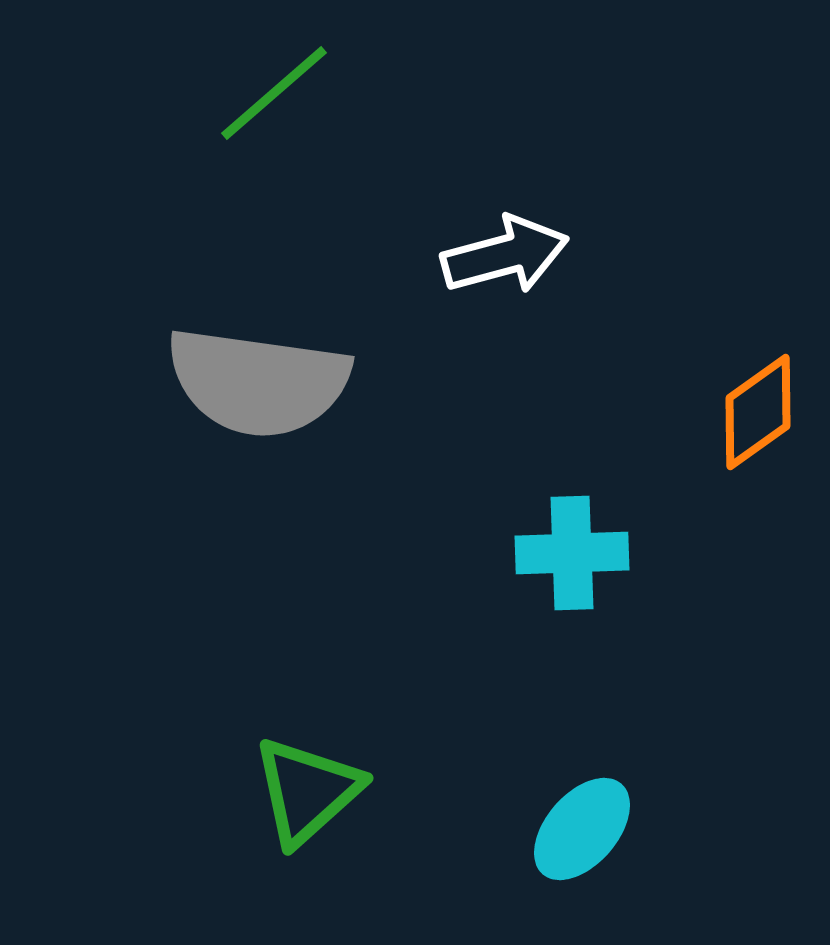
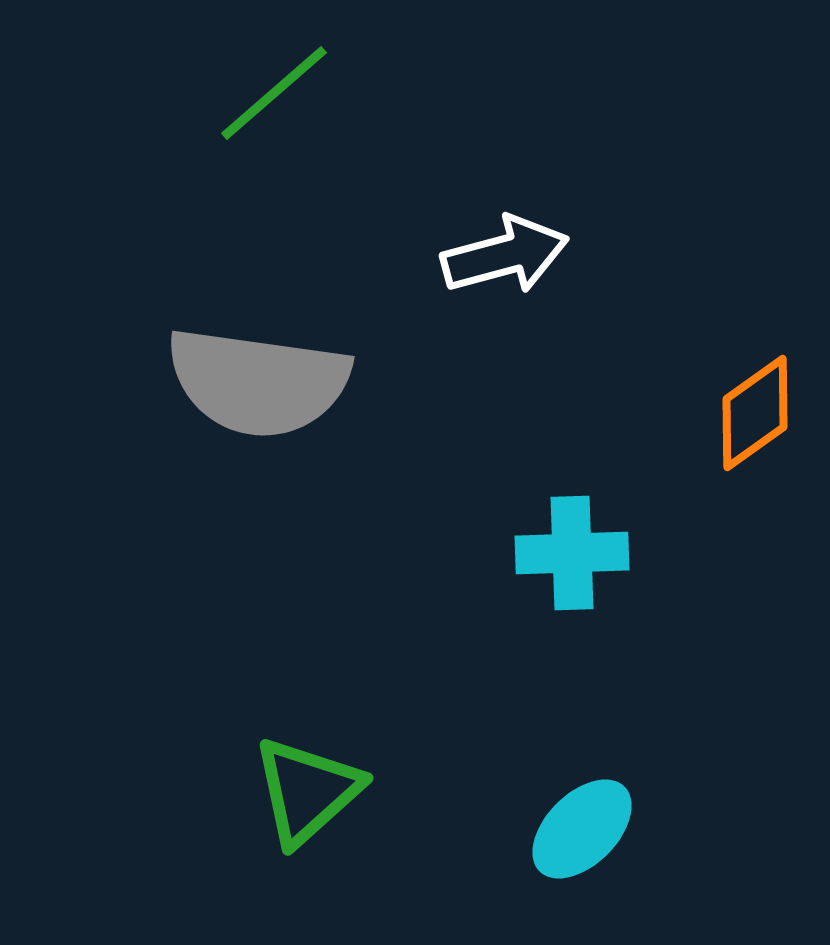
orange diamond: moved 3 px left, 1 px down
cyan ellipse: rotated 4 degrees clockwise
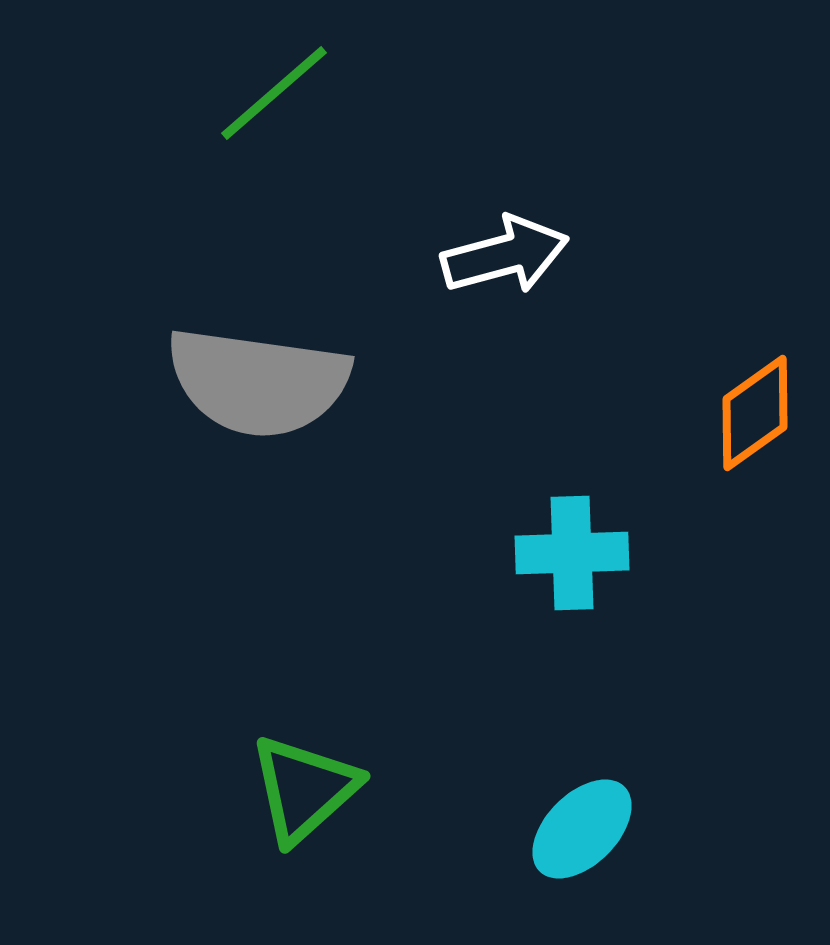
green triangle: moved 3 px left, 2 px up
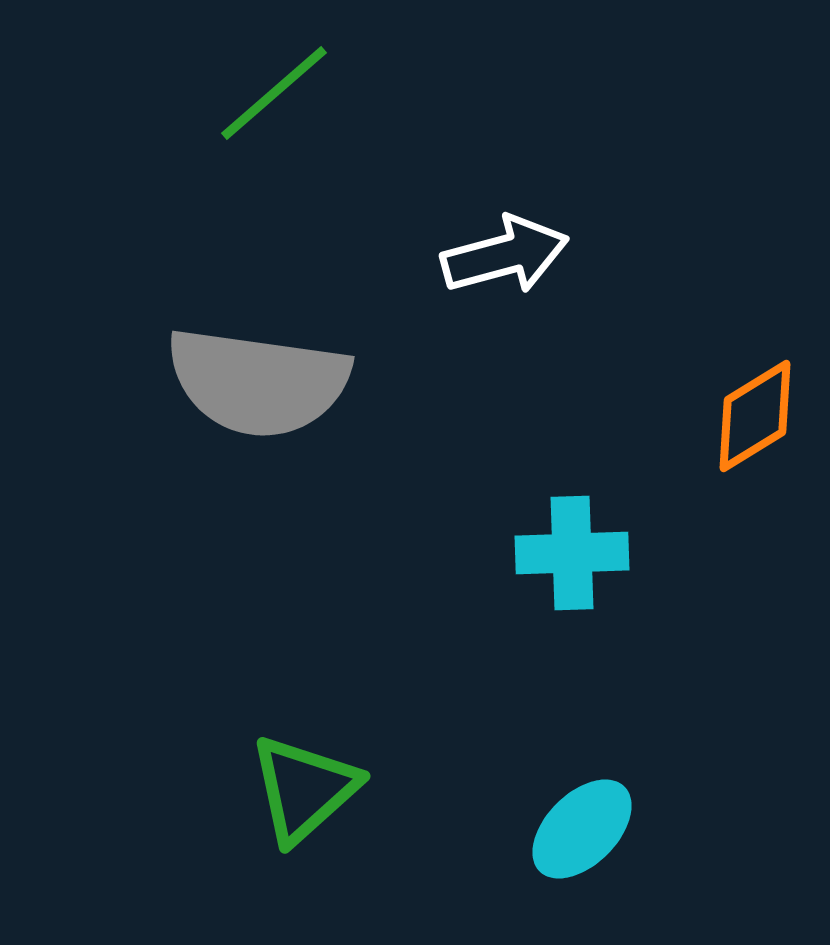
orange diamond: moved 3 px down; rotated 4 degrees clockwise
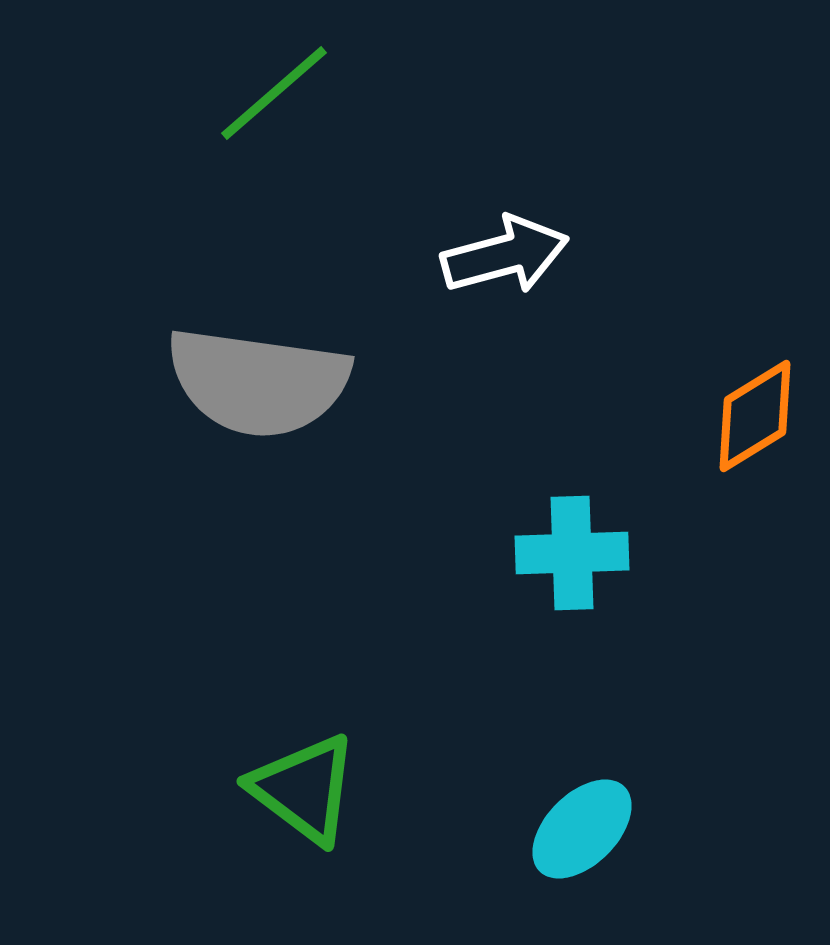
green triangle: rotated 41 degrees counterclockwise
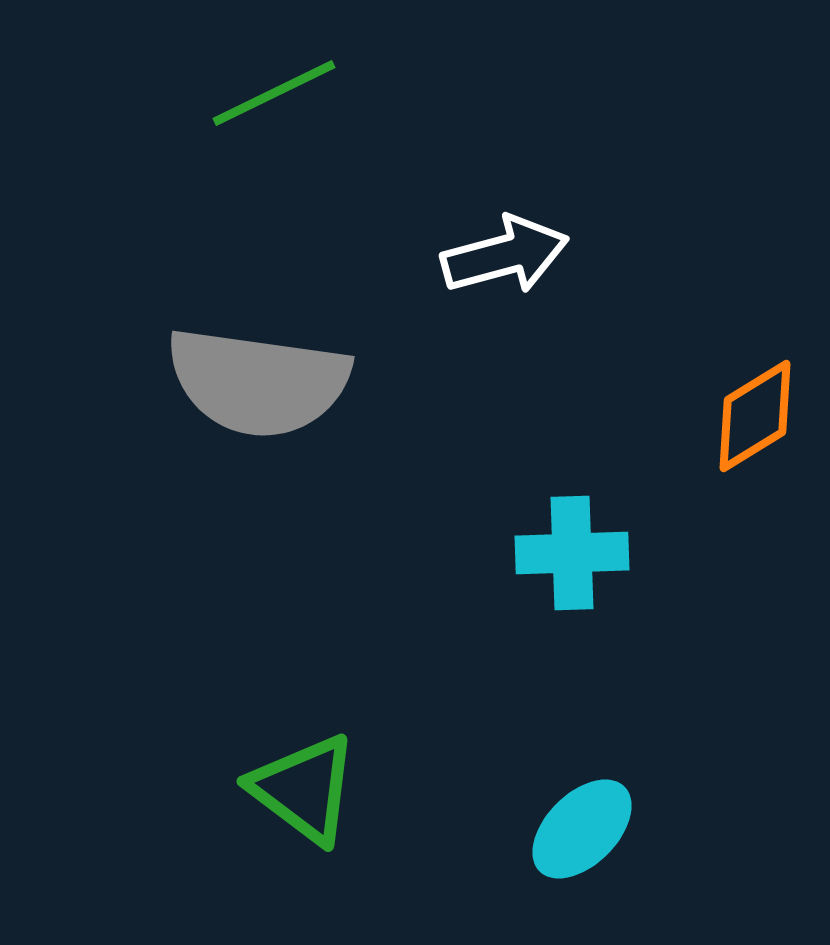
green line: rotated 15 degrees clockwise
